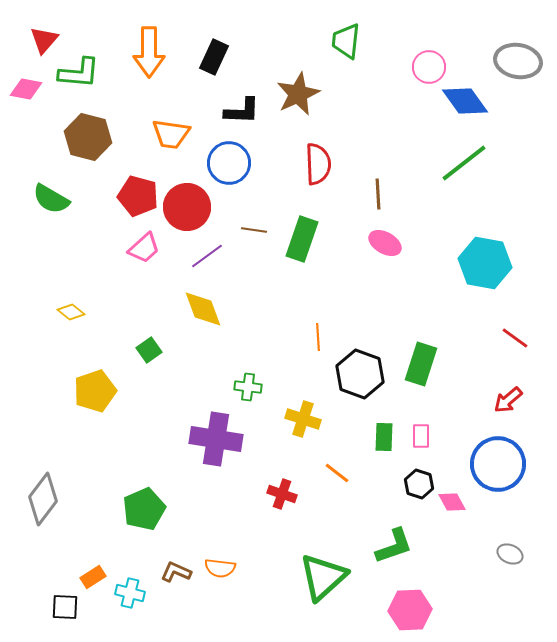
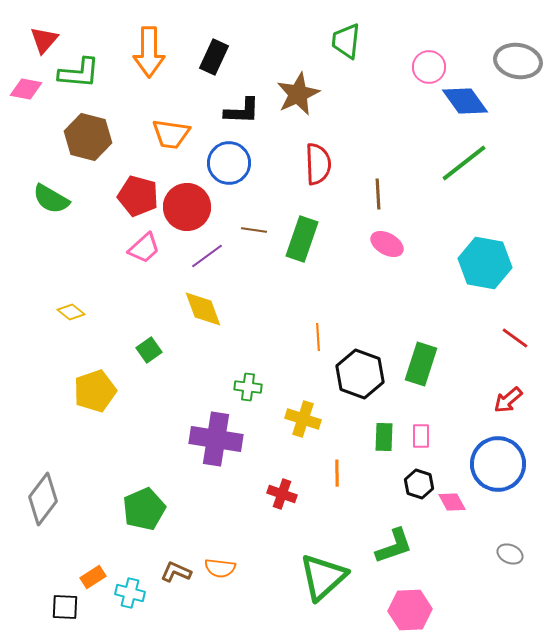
pink ellipse at (385, 243): moved 2 px right, 1 px down
orange line at (337, 473): rotated 52 degrees clockwise
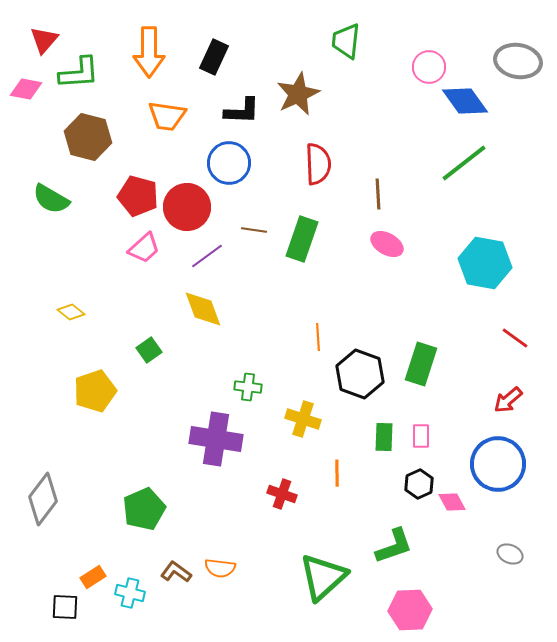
green L-shape at (79, 73): rotated 9 degrees counterclockwise
orange trapezoid at (171, 134): moved 4 px left, 18 px up
black hexagon at (419, 484): rotated 16 degrees clockwise
brown L-shape at (176, 572): rotated 12 degrees clockwise
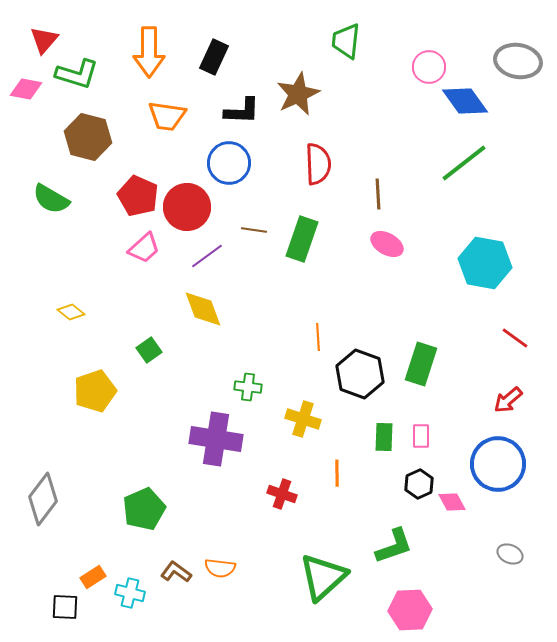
green L-shape at (79, 73): moved 2 px left, 1 px down; rotated 21 degrees clockwise
red pentagon at (138, 196): rotated 9 degrees clockwise
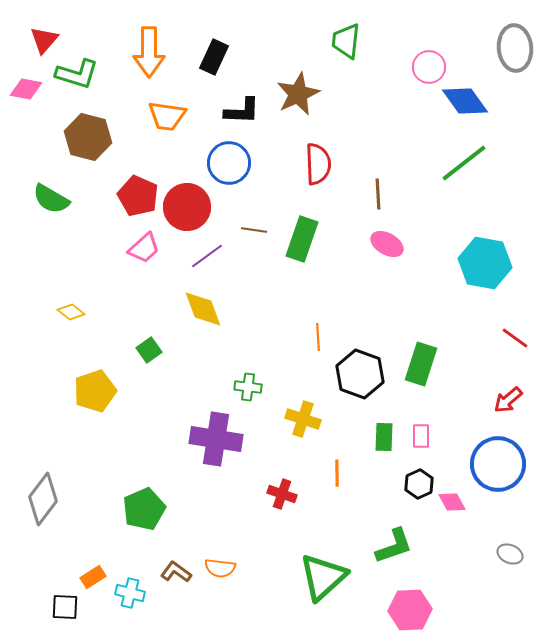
gray ellipse at (518, 61): moved 3 px left, 13 px up; rotated 75 degrees clockwise
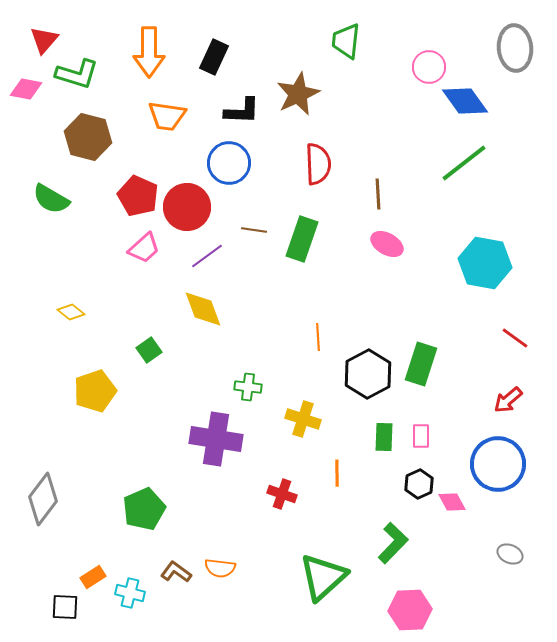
black hexagon at (360, 374): moved 8 px right; rotated 12 degrees clockwise
green L-shape at (394, 546): moved 1 px left, 3 px up; rotated 27 degrees counterclockwise
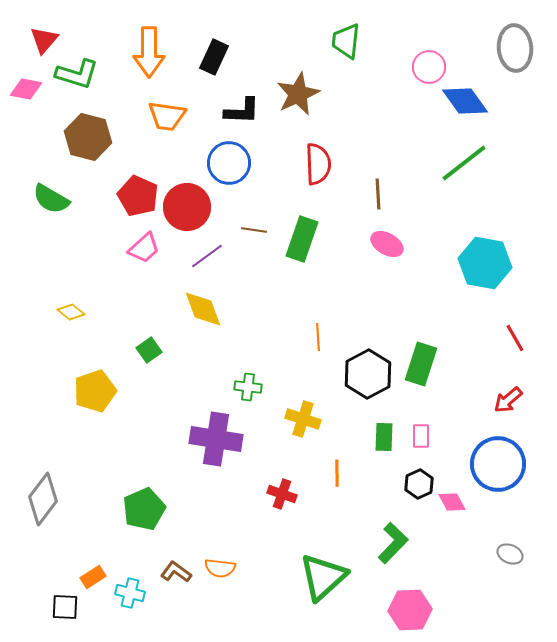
red line at (515, 338): rotated 24 degrees clockwise
